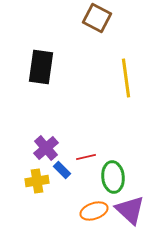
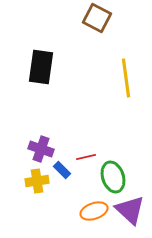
purple cross: moved 5 px left, 1 px down; rotated 30 degrees counterclockwise
green ellipse: rotated 12 degrees counterclockwise
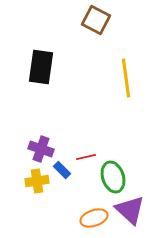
brown square: moved 1 px left, 2 px down
orange ellipse: moved 7 px down
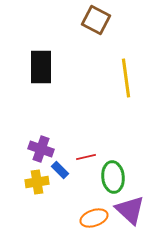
black rectangle: rotated 8 degrees counterclockwise
blue rectangle: moved 2 px left
green ellipse: rotated 12 degrees clockwise
yellow cross: moved 1 px down
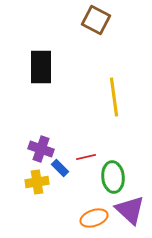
yellow line: moved 12 px left, 19 px down
blue rectangle: moved 2 px up
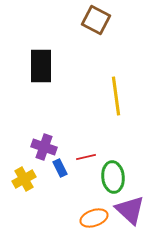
black rectangle: moved 1 px up
yellow line: moved 2 px right, 1 px up
purple cross: moved 3 px right, 2 px up
blue rectangle: rotated 18 degrees clockwise
yellow cross: moved 13 px left, 3 px up; rotated 20 degrees counterclockwise
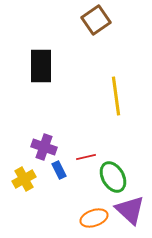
brown square: rotated 28 degrees clockwise
blue rectangle: moved 1 px left, 2 px down
green ellipse: rotated 24 degrees counterclockwise
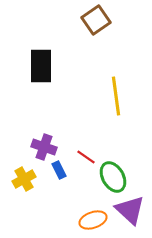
red line: rotated 48 degrees clockwise
orange ellipse: moved 1 px left, 2 px down
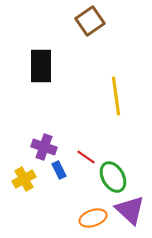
brown square: moved 6 px left, 1 px down
orange ellipse: moved 2 px up
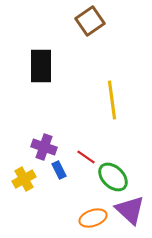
yellow line: moved 4 px left, 4 px down
green ellipse: rotated 16 degrees counterclockwise
